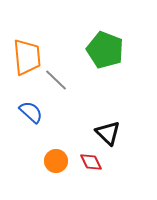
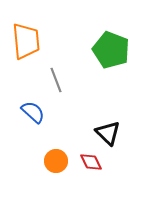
green pentagon: moved 6 px right
orange trapezoid: moved 1 px left, 16 px up
gray line: rotated 25 degrees clockwise
blue semicircle: moved 2 px right
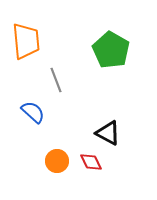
green pentagon: rotated 9 degrees clockwise
black triangle: rotated 16 degrees counterclockwise
orange circle: moved 1 px right
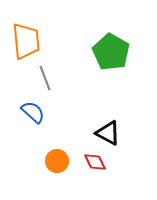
green pentagon: moved 2 px down
gray line: moved 11 px left, 2 px up
red diamond: moved 4 px right
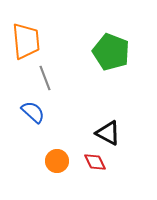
green pentagon: rotated 9 degrees counterclockwise
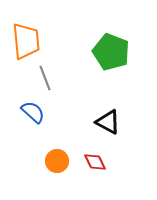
black triangle: moved 11 px up
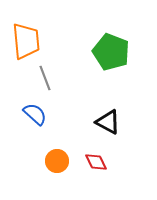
blue semicircle: moved 2 px right, 2 px down
red diamond: moved 1 px right
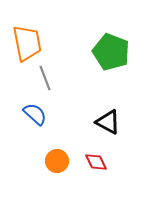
orange trapezoid: moved 1 px right, 2 px down; rotated 6 degrees counterclockwise
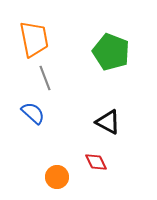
orange trapezoid: moved 7 px right, 4 px up
blue semicircle: moved 2 px left, 1 px up
orange circle: moved 16 px down
